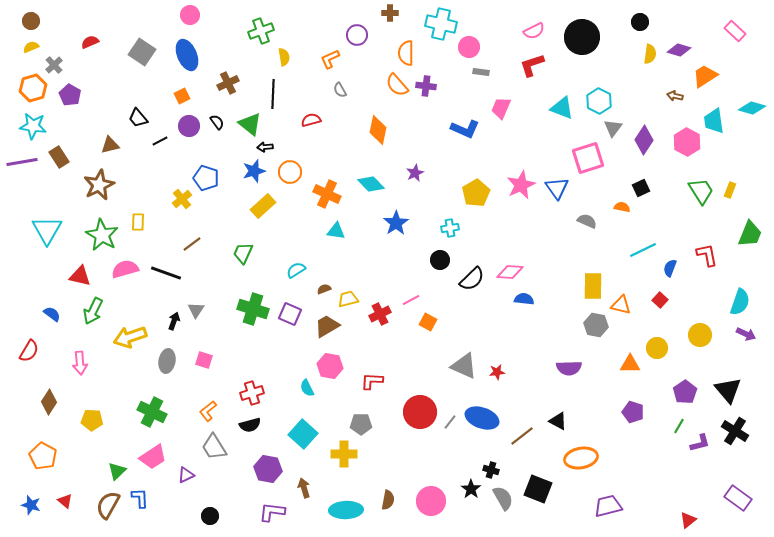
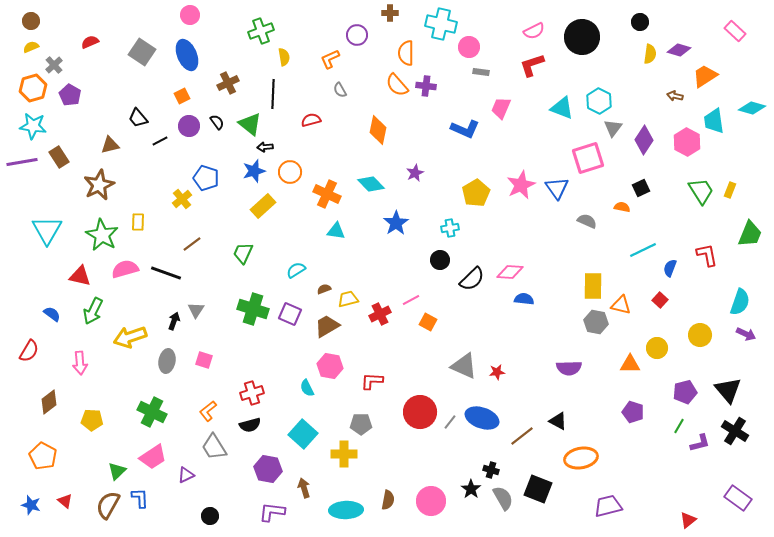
gray hexagon at (596, 325): moved 3 px up
purple pentagon at (685, 392): rotated 20 degrees clockwise
brown diamond at (49, 402): rotated 20 degrees clockwise
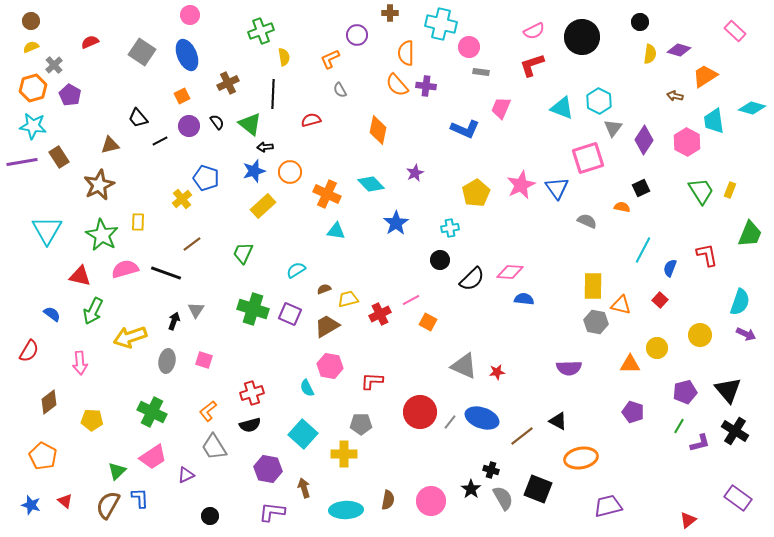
cyan line at (643, 250): rotated 36 degrees counterclockwise
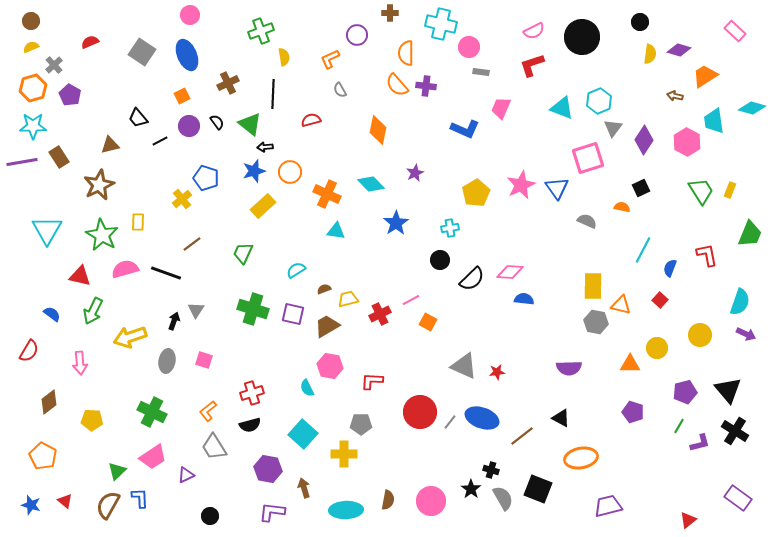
cyan hexagon at (599, 101): rotated 10 degrees clockwise
cyan star at (33, 126): rotated 8 degrees counterclockwise
purple square at (290, 314): moved 3 px right; rotated 10 degrees counterclockwise
black triangle at (558, 421): moved 3 px right, 3 px up
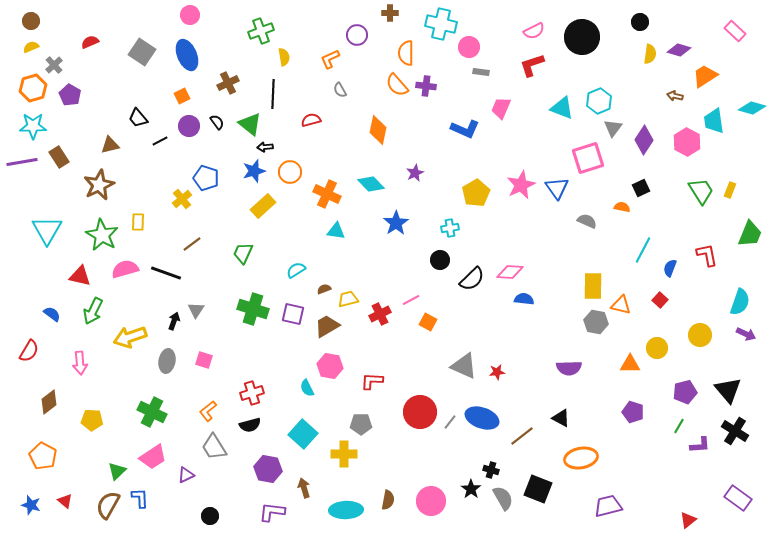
purple L-shape at (700, 443): moved 2 px down; rotated 10 degrees clockwise
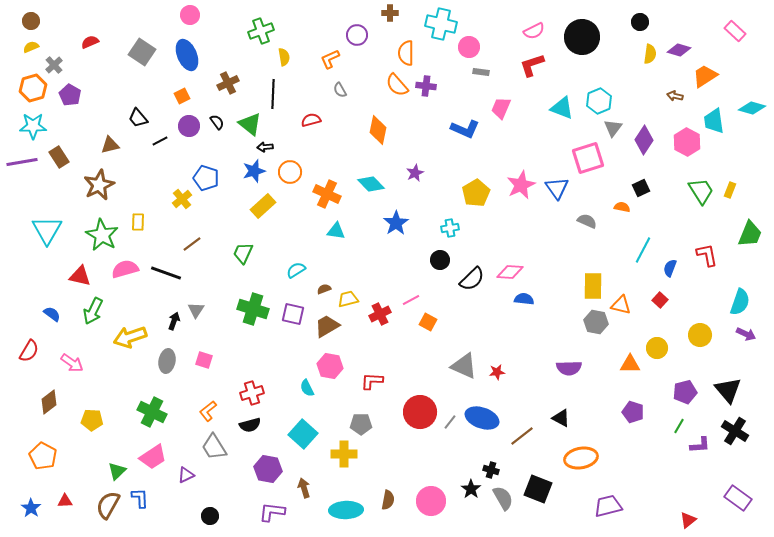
pink arrow at (80, 363): moved 8 px left; rotated 50 degrees counterclockwise
red triangle at (65, 501): rotated 42 degrees counterclockwise
blue star at (31, 505): moved 3 px down; rotated 18 degrees clockwise
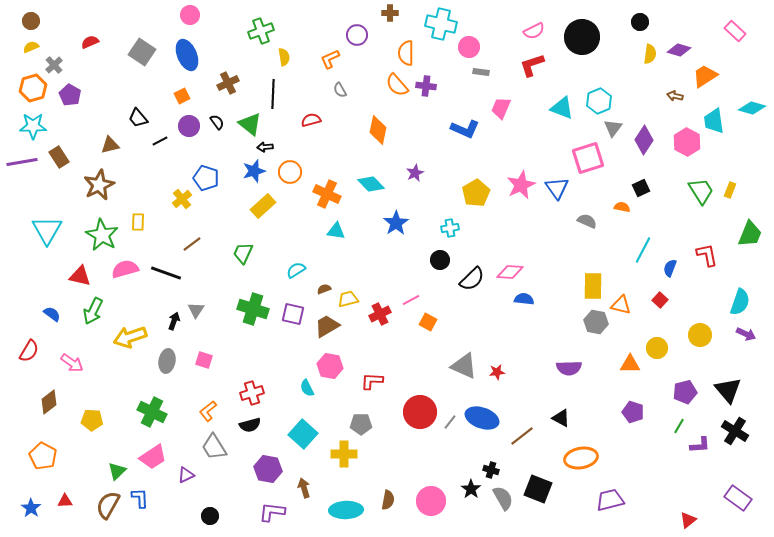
purple trapezoid at (608, 506): moved 2 px right, 6 px up
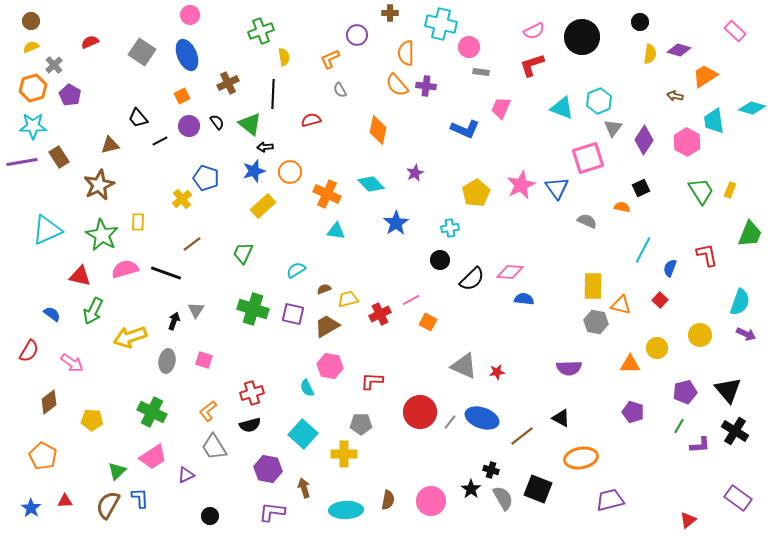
cyan triangle at (47, 230): rotated 36 degrees clockwise
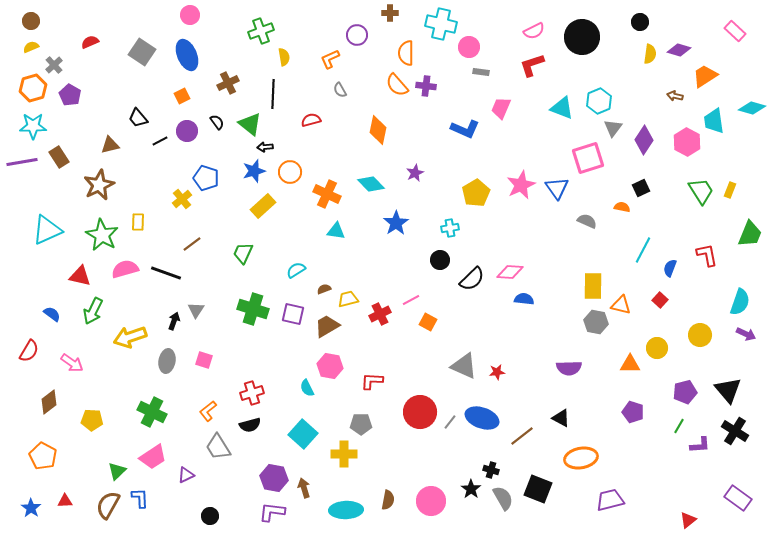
purple circle at (189, 126): moved 2 px left, 5 px down
gray trapezoid at (214, 447): moved 4 px right
purple hexagon at (268, 469): moved 6 px right, 9 px down
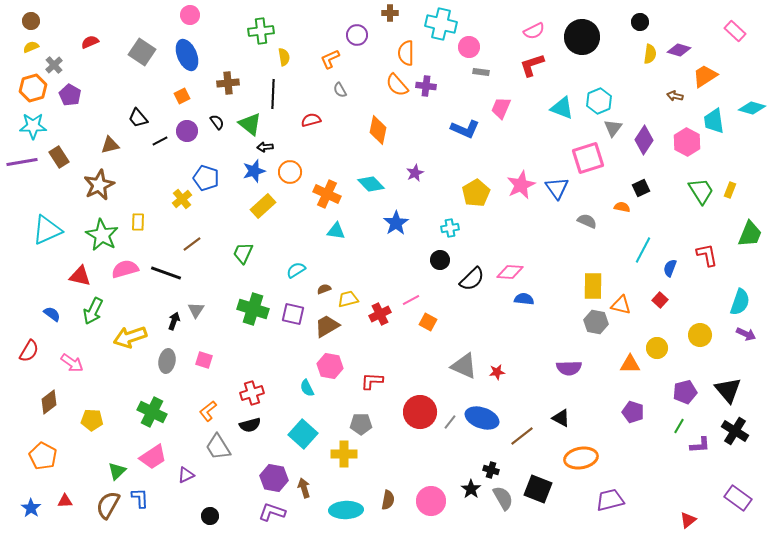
green cross at (261, 31): rotated 15 degrees clockwise
brown cross at (228, 83): rotated 20 degrees clockwise
purple L-shape at (272, 512): rotated 12 degrees clockwise
